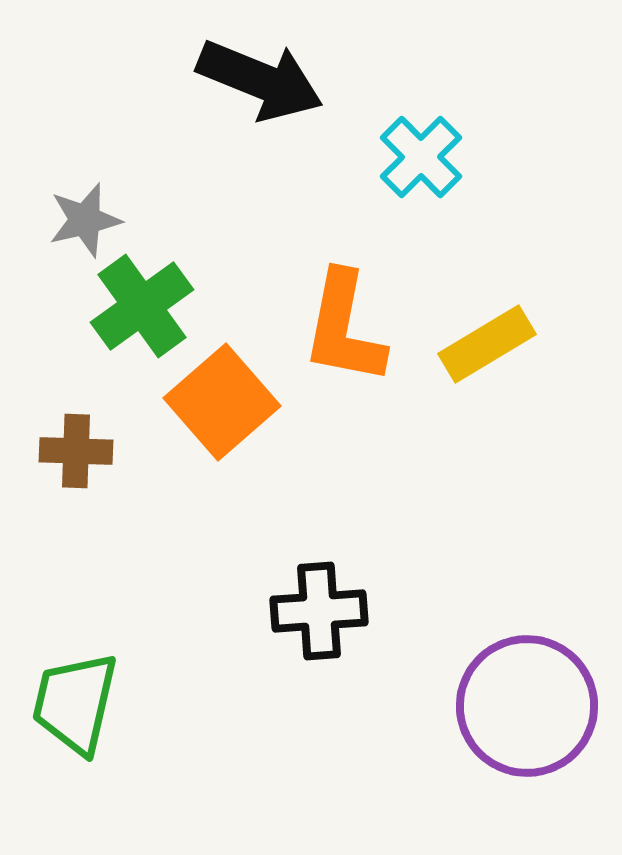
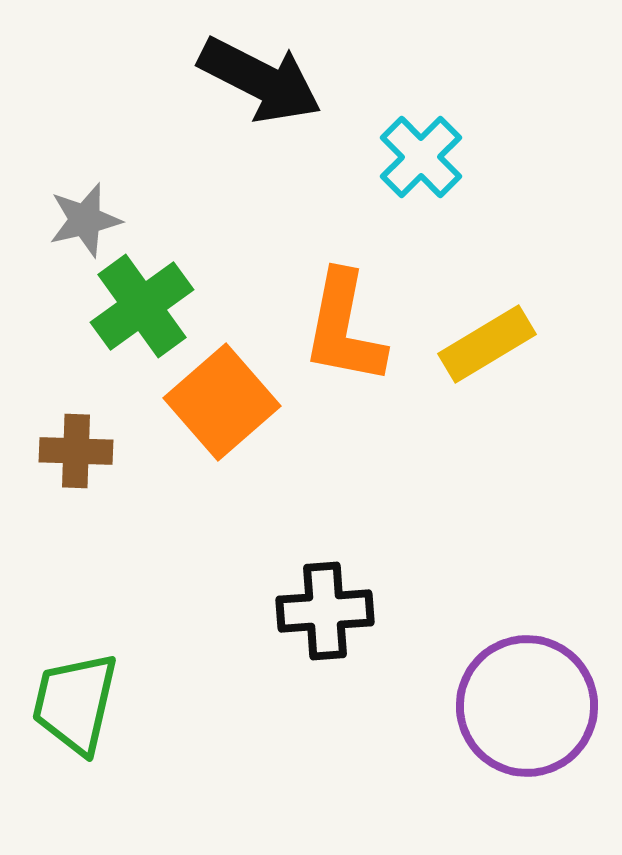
black arrow: rotated 5 degrees clockwise
black cross: moved 6 px right
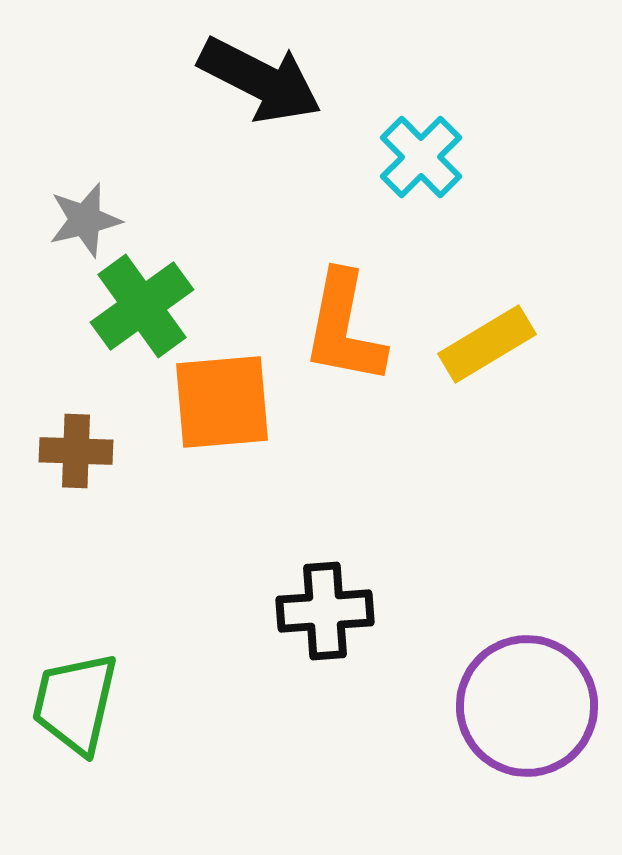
orange square: rotated 36 degrees clockwise
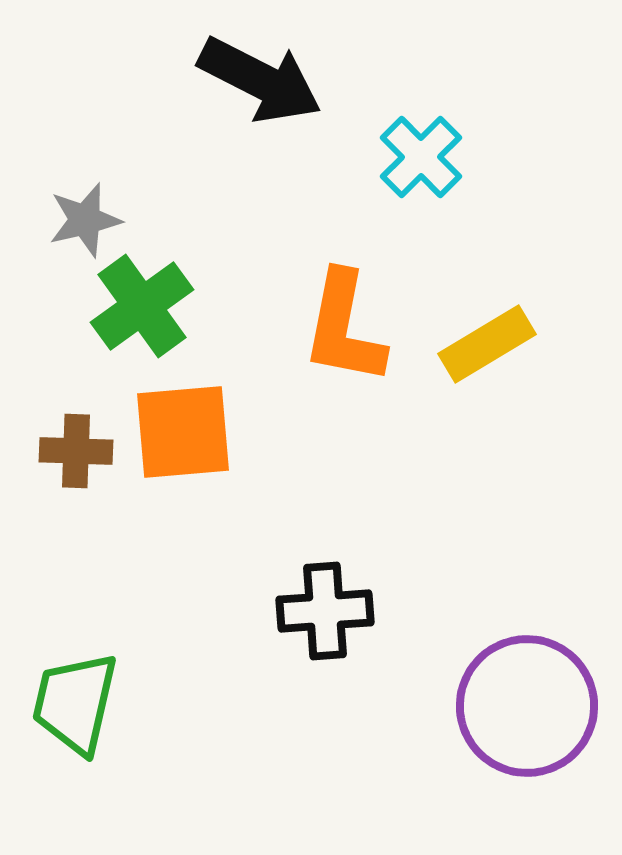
orange square: moved 39 px left, 30 px down
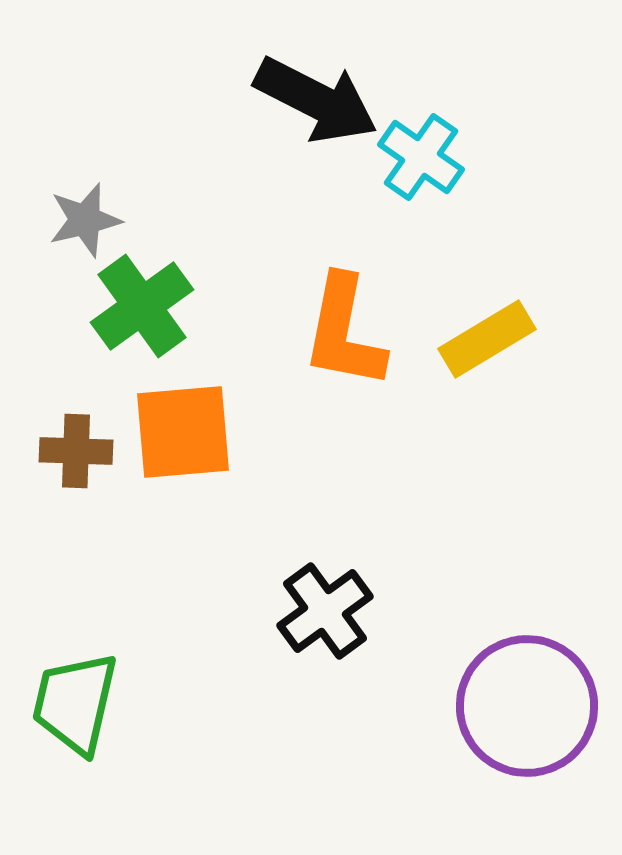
black arrow: moved 56 px right, 20 px down
cyan cross: rotated 10 degrees counterclockwise
orange L-shape: moved 4 px down
yellow rectangle: moved 5 px up
black cross: rotated 32 degrees counterclockwise
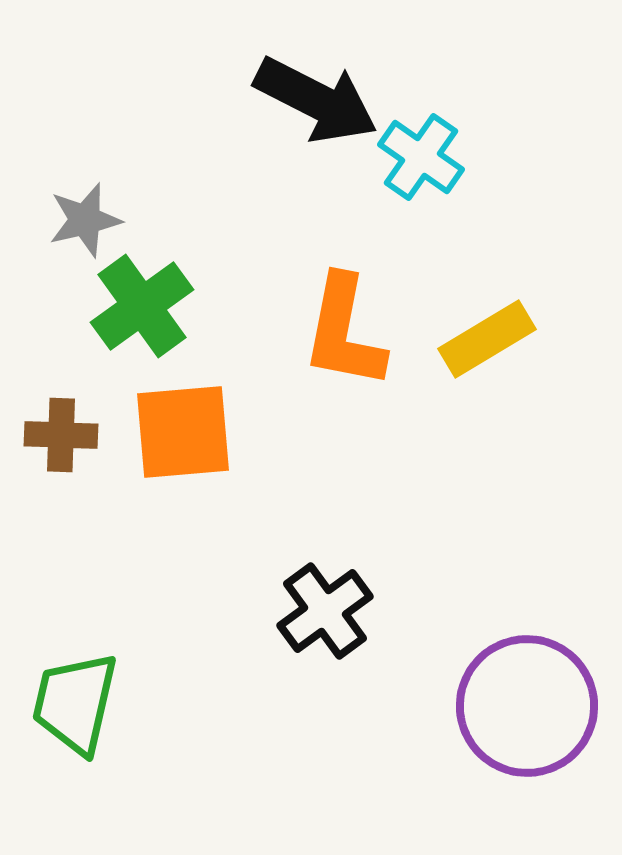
brown cross: moved 15 px left, 16 px up
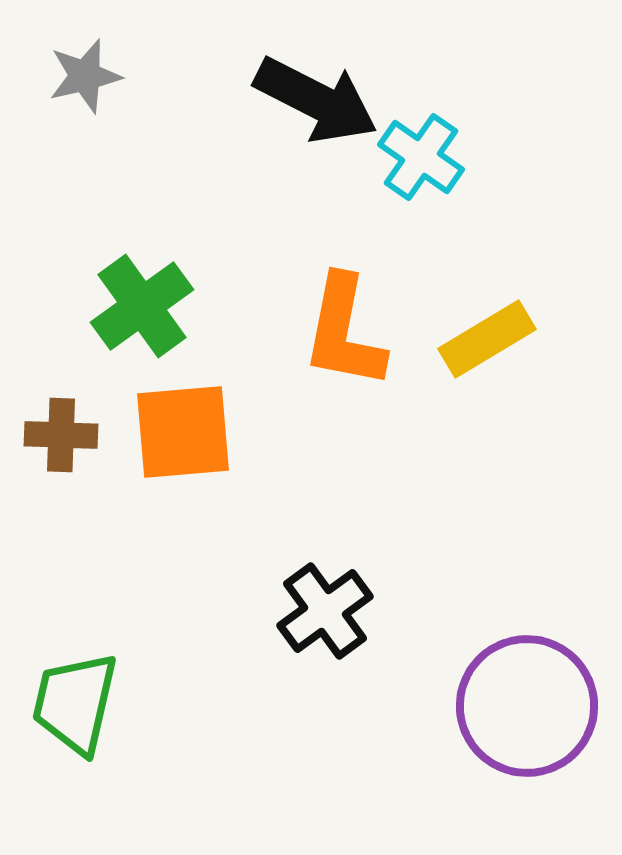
gray star: moved 144 px up
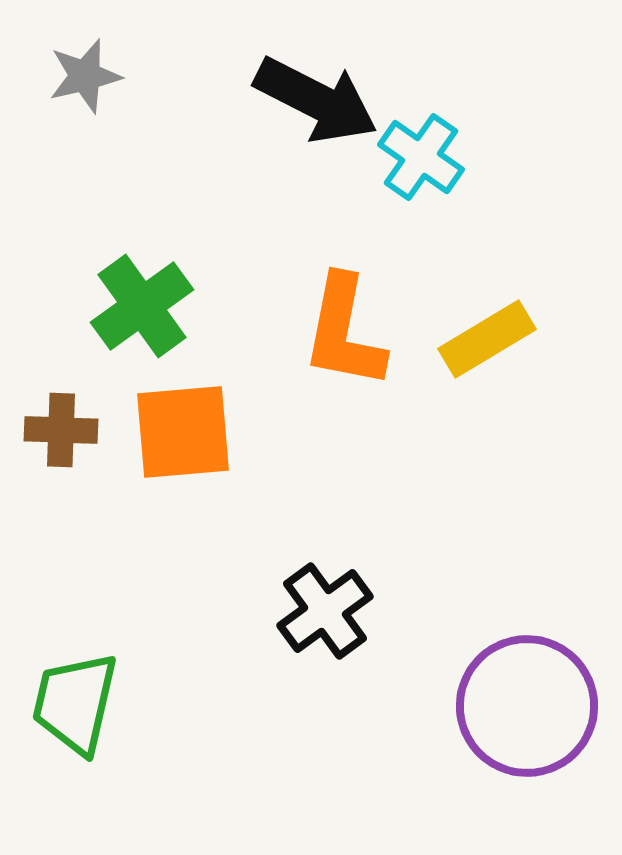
brown cross: moved 5 px up
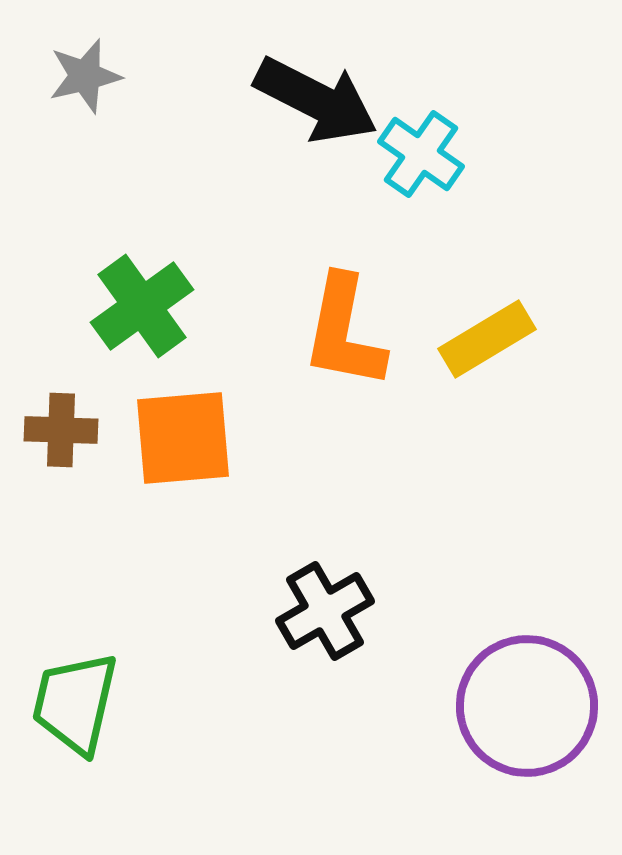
cyan cross: moved 3 px up
orange square: moved 6 px down
black cross: rotated 6 degrees clockwise
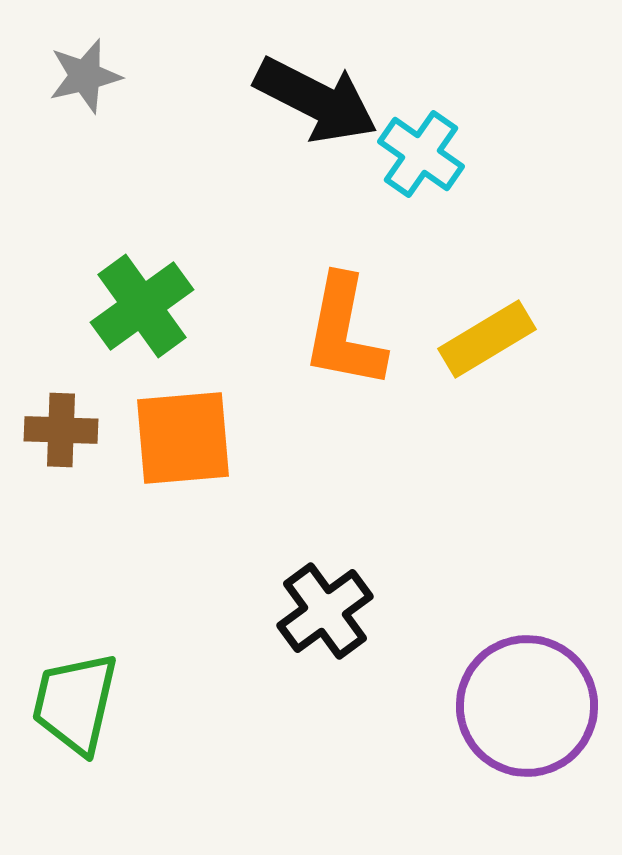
black cross: rotated 6 degrees counterclockwise
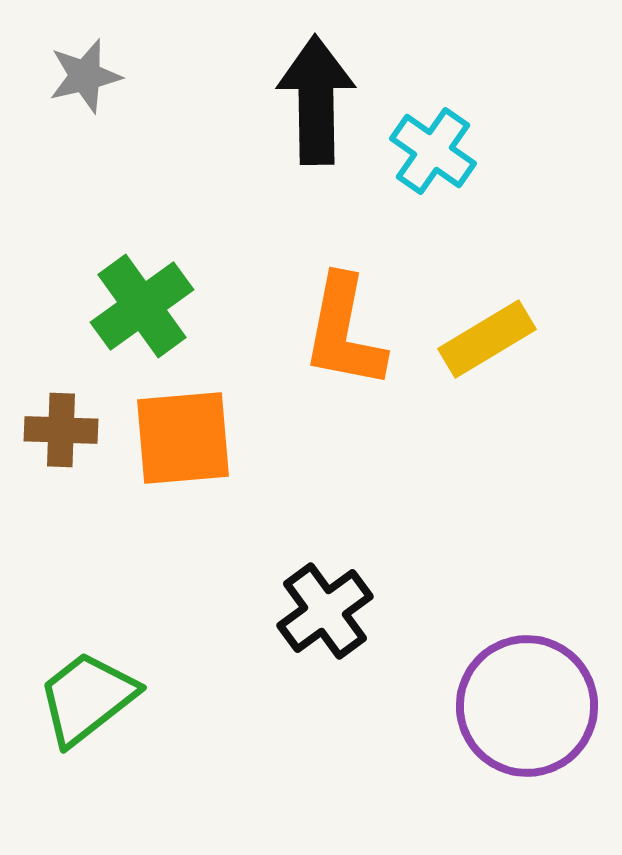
black arrow: rotated 118 degrees counterclockwise
cyan cross: moved 12 px right, 3 px up
green trapezoid: moved 12 px right, 5 px up; rotated 39 degrees clockwise
